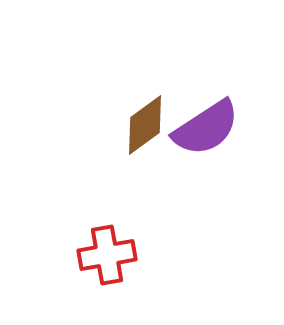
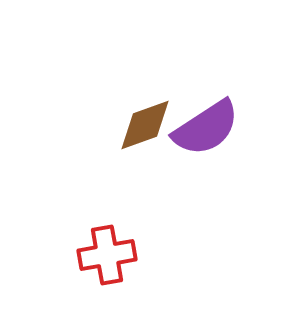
brown diamond: rotated 16 degrees clockwise
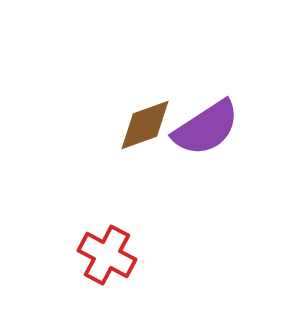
red cross: rotated 38 degrees clockwise
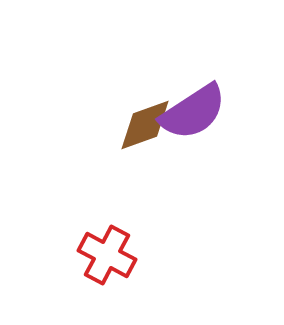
purple semicircle: moved 13 px left, 16 px up
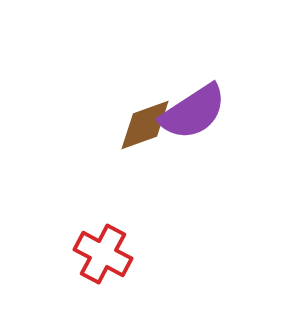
red cross: moved 4 px left, 1 px up
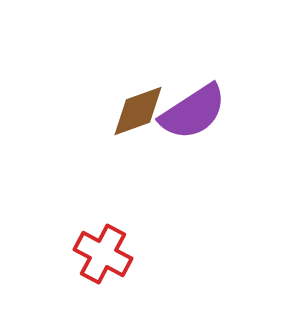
brown diamond: moved 7 px left, 14 px up
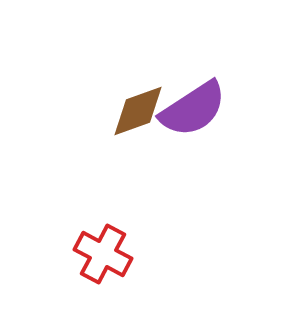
purple semicircle: moved 3 px up
